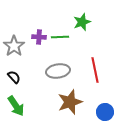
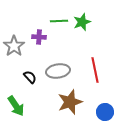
green line: moved 1 px left, 16 px up
black semicircle: moved 16 px right
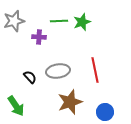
gray star: moved 25 px up; rotated 20 degrees clockwise
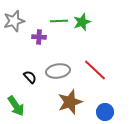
red line: rotated 35 degrees counterclockwise
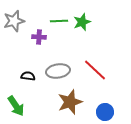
black semicircle: moved 2 px left, 1 px up; rotated 40 degrees counterclockwise
